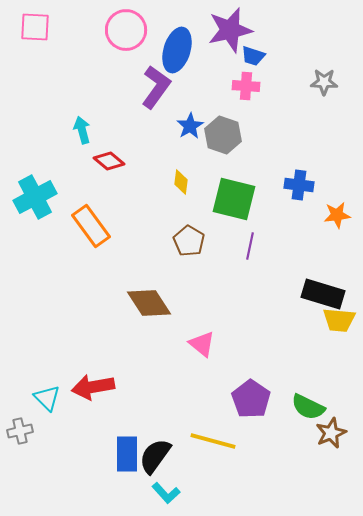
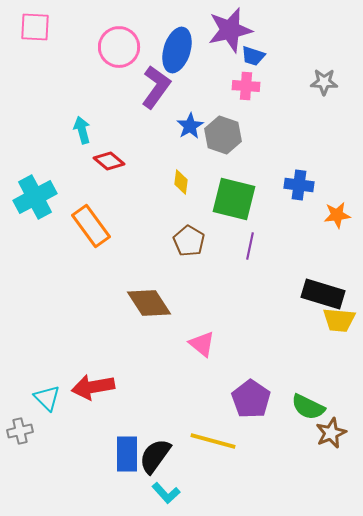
pink circle: moved 7 px left, 17 px down
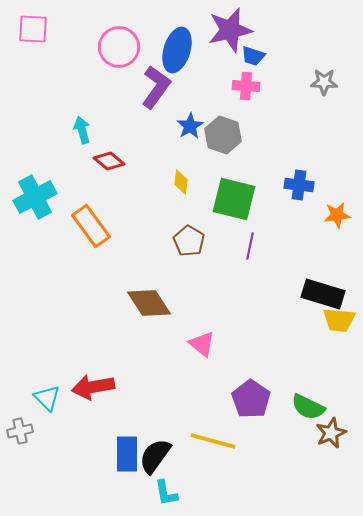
pink square: moved 2 px left, 2 px down
cyan L-shape: rotated 32 degrees clockwise
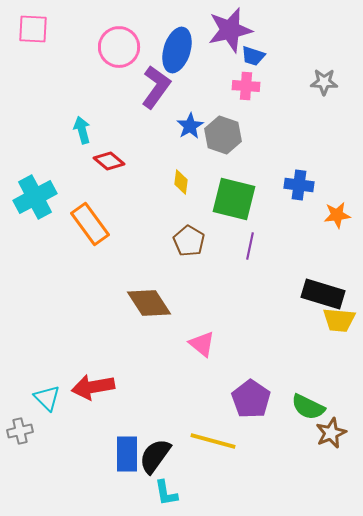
orange rectangle: moved 1 px left, 2 px up
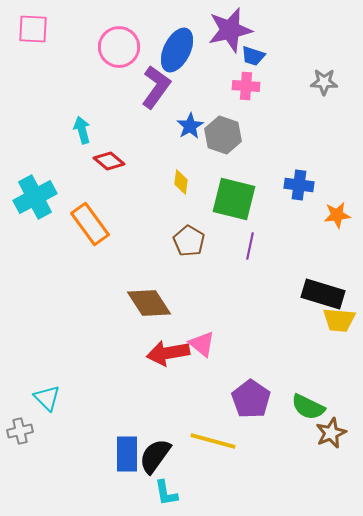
blue ellipse: rotated 9 degrees clockwise
red arrow: moved 75 px right, 34 px up
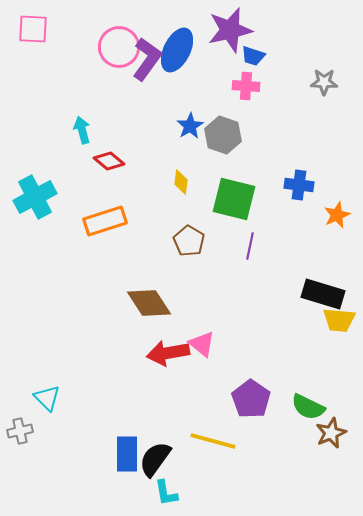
purple L-shape: moved 9 px left, 28 px up
orange star: rotated 16 degrees counterclockwise
orange rectangle: moved 15 px right, 3 px up; rotated 72 degrees counterclockwise
black semicircle: moved 3 px down
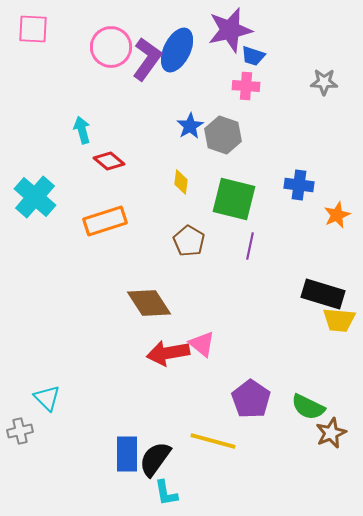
pink circle: moved 8 px left
cyan cross: rotated 21 degrees counterclockwise
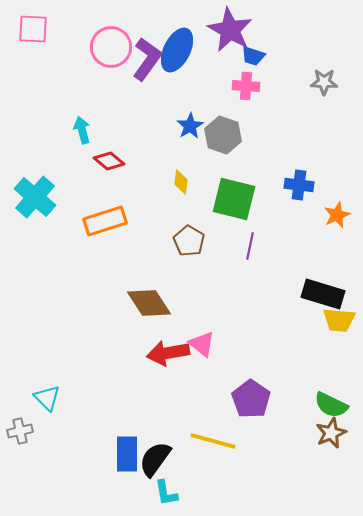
purple star: rotated 30 degrees counterclockwise
green semicircle: moved 23 px right, 2 px up
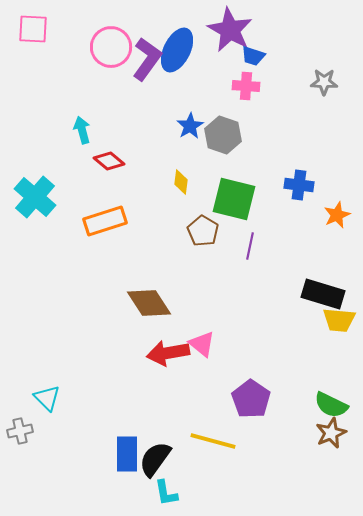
brown pentagon: moved 14 px right, 10 px up
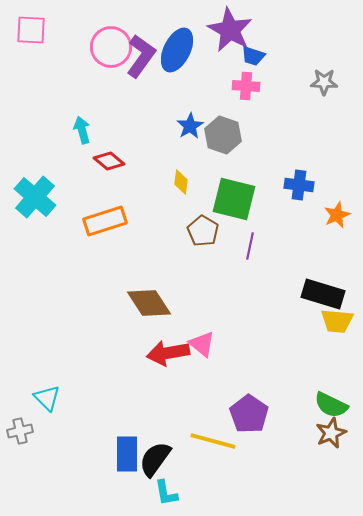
pink square: moved 2 px left, 1 px down
purple L-shape: moved 6 px left, 3 px up
yellow trapezoid: moved 2 px left, 1 px down
purple pentagon: moved 2 px left, 15 px down
